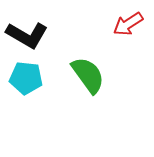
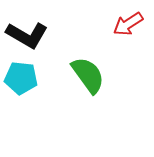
cyan pentagon: moved 5 px left
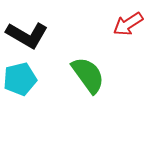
cyan pentagon: moved 1 px left, 1 px down; rotated 20 degrees counterclockwise
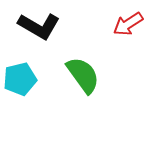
black L-shape: moved 12 px right, 9 px up
green semicircle: moved 5 px left
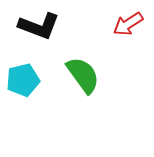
black L-shape: rotated 9 degrees counterclockwise
cyan pentagon: moved 3 px right, 1 px down
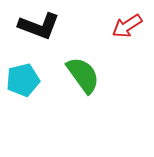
red arrow: moved 1 px left, 2 px down
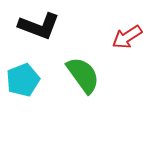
red arrow: moved 11 px down
cyan pentagon: rotated 8 degrees counterclockwise
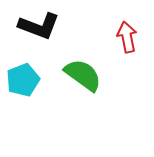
red arrow: rotated 112 degrees clockwise
green semicircle: rotated 18 degrees counterclockwise
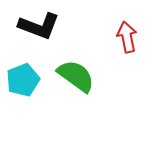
green semicircle: moved 7 px left, 1 px down
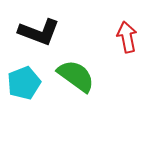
black L-shape: moved 6 px down
cyan pentagon: moved 1 px right, 3 px down
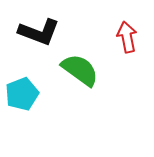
green semicircle: moved 4 px right, 6 px up
cyan pentagon: moved 2 px left, 11 px down
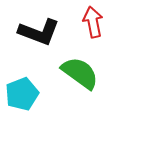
red arrow: moved 34 px left, 15 px up
green semicircle: moved 3 px down
